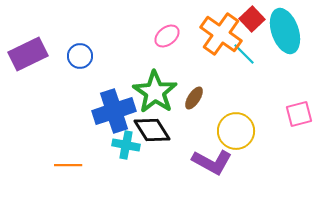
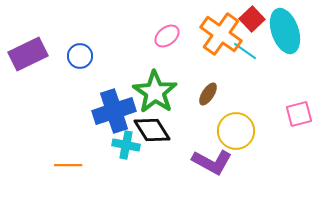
cyan line: moved 1 px right, 3 px up; rotated 10 degrees counterclockwise
brown ellipse: moved 14 px right, 4 px up
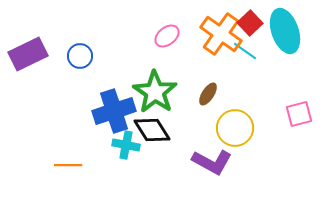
red square: moved 2 px left, 4 px down
yellow circle: moved 1 px left, 3 px up
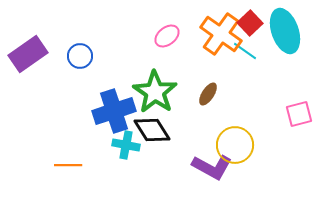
purple rectangle: rotated 9 degrees counterclockwise
yellow circle: moved 17 px down
purple L-shape: moved 5 px down
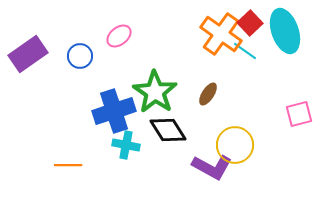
pink ellipse: moved 48 px left
black diamond: moved 16 px right
